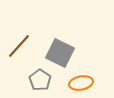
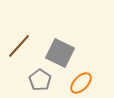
orange ellipse: rotated 35 degrees counterclockwise
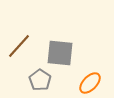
gray square: rotated 20 degrees counterclockwise
orange ellipse: moved 9 px right
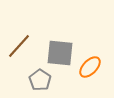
orange ellipse: moved 16 px up
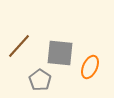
orange ellipse: rotated 20 degrees counterclockwise
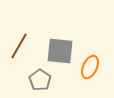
brown line: rotated 12 degrees counterclockwise
gray square: moved 2 px up
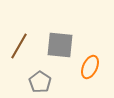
gray square: moved 6 px up
gray pentagon: moved 2 px down
